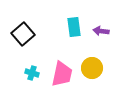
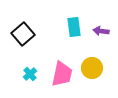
cyan cross: moved 2 px left, 1 px down; rotated 32 degrees clockwise
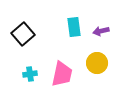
purple arrow: rotated 21 degrees counterclockwise
yellow circle: moved 5 px right, 5 px up
cyan cross: rotated 32 degrees clockwise
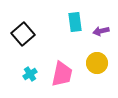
cyan rectangle: moved 1 px right, 5 px up
cyan cross: rotated 24 degrees counterclockwise
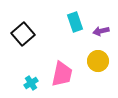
cyan rectangle: rotated 12 degrees counterclockwise
yellow circle: moved 1 px right, 2 px up
cyan cross: moved 1 px right, 9 px down
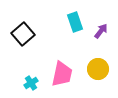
purple arrow: rotated 140 degrees clockwise
yellow circle: moved 8 px down
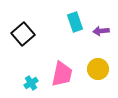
purple arrow: rotated 133 degrees counterclockwise
